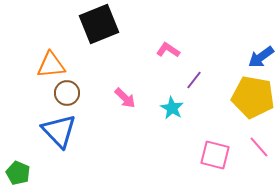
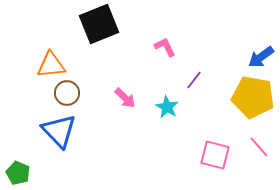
pink L-shape: moved 3 px left, 3 px up; rotated 30 degrees clockwise
cyan star: moved 5 px left, 1 px up
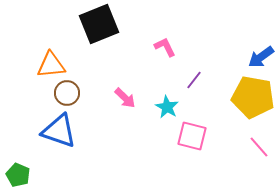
blue triangle: rotated 27 degrees counterclockwise
pink square: moved 23 px left, 19 px up
green pentagon: moved 2 px down
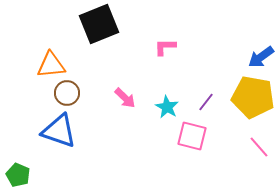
pink L-shape: rotated 65 degrees counterclockwise
purple line: moved 12 px right, 22 px down
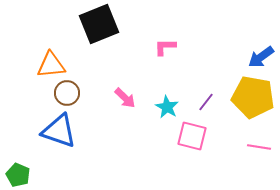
pink line: rotated 40 degrees counterclockwise
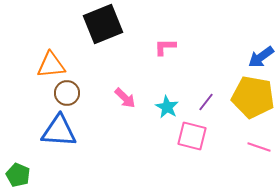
black square: moved 4 px right
blue triangle: rotated 15 degrees counterclockwise
pink line: rotated 10 degrees clockwise
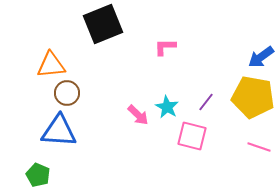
pink arrow: moved 13 px right, 17 px down
green pentagon: moved 20 px right
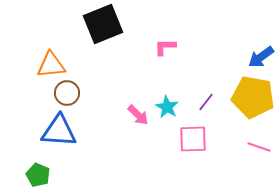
pink square: moved 1 px right, 3 px down; rotated 16 degrees counterclockwise
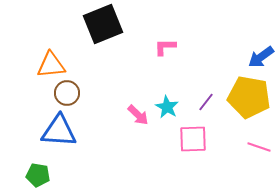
yellow pentagon: moved 4 px left
green pentagon: rotated 15 degrees counterclockwise
